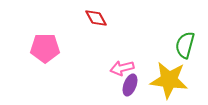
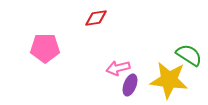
red diamond: rotated 70 degrees counterclockwise
green semicircle: moved 4 px right, 10 px down; rotated 108 degrees clockwise
pink arrow: moved 4 px left
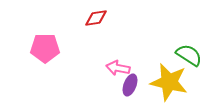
pink arrow: rotated 25 degrees clockwise
yellow star: moved 2 px down; rotated 6 degrees clockwise
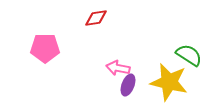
purple ellipse: moved 2 px left
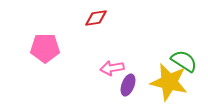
green semicircle: moved 5 px left, 6 px down
pink arrow: moved 6 px left; rotated 20 degrees counterclockwise
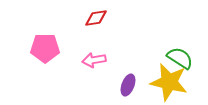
green semicircle: moved 4 px left, 3 px up
pink arrow: moved 18 px left, 8 px up
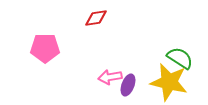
pink arrow: moved 16 px right, 17 px down
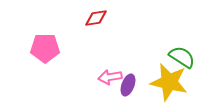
green semicircle: moved 2 px right, 1 px up
